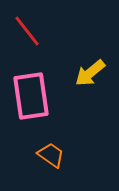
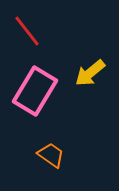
pink rectangle: moved 4 px right, 5 px up; rotated 39 degrees clockwise
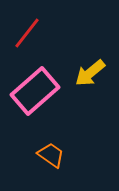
red line: moved 2 px down; rotated 76 degrees clockwise
pink rectangle: rotated 18 degrees clockwise
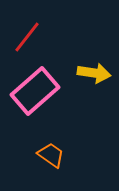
red line: moved 4 px down
yellow arrow: moved 4 px right; rotated 132 degrees counterclockwise
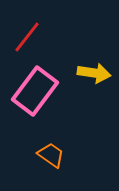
pink rectangle: rotated 12 degrees counterclockwise
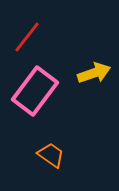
yellow arrow: rotated 28 degrees counterclockwise
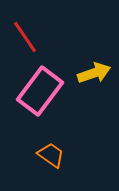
red line: moved 2 px left; rotated 72 degrees counterclockwise
pink rectangle: moved 5 px right
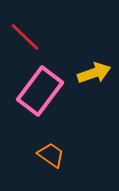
red line: rotated 12 degrees counterclockwise
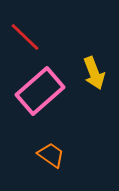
yellow arrow: rotated 88 degrees clockwise
pink rectangle: rotated 12 degrees clockwise
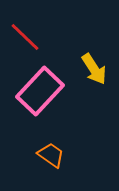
yellow arrow: moved 4 px up; rotated 12 degrees counterclockwise
pink rectangle: rotated 6 degrees counterclockwise
